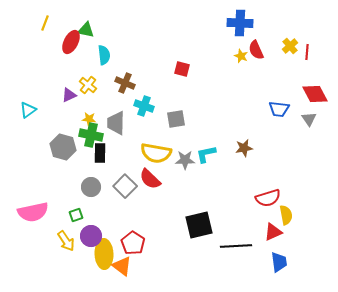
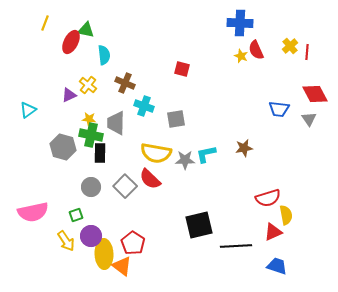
blue trapezoid at (279, 262): moved 2 px left, 4 px down; rotated 65 degrees counterclockwise
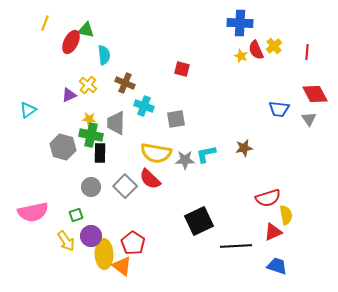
yellow cross at (290, 46): moved 16 px left
black square at (199, 225): moved 4 px up; rotated 12 degrees counterclockwise
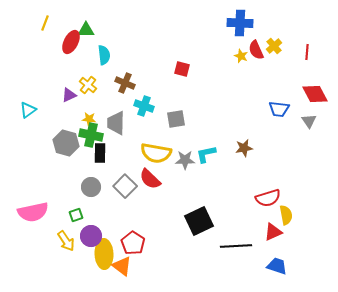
green triangle at (86, 30): rotated 12 degrees counterclockwise
gray triangle at (309, 119): moved 2 px down
gray hexagon at (63, 147): moved 3 px right, 4 px up
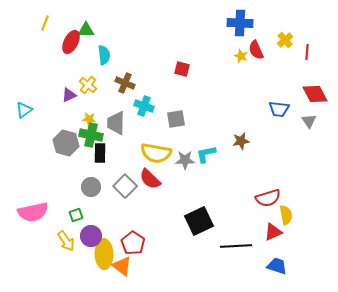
yellow cross at (274, 46): moved 11 px right, 6 px up
cyan triangle at (28, 110): moved 4 px left
brown star at (244, 148): moved 3 px left, 7 px up
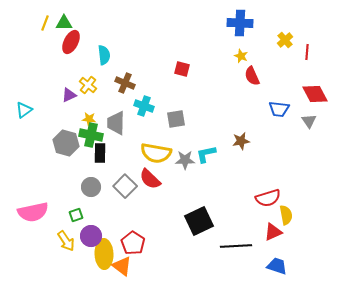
green triangle at (86, 30): moved 22 px left, 7 px up
red semicircle at (256, 50): moved 4 px left, 26 px down
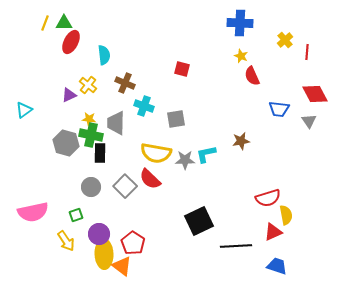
purple circle at (91, 236): moved 8 px right, 2 px up
